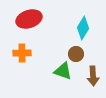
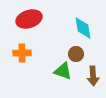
cyan diamond: rotated 40 degrees counterclockwise
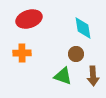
green triangle: moved 5 px down
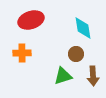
red ellipse: moved 2 px right, 1 px down
green triangle: rotated 36 degrees counterclockwise
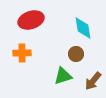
brown arrow: moved 5 px down; rotated 42 degrees clockwise
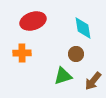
red ellipse: moved 2 px right, 1 px down
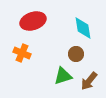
orange cross: rotated 24 degrees clockwise
brown arrow: moved 4 px left
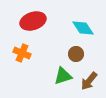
cyan diamond: rotated 25 degrees counterclockwise
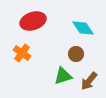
orange cross: rotated 12 degrees clockwise
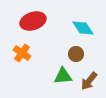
green triangle: rotated 12 degrees clockwise
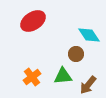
red ellipse: rotated 15 degrees counterclockwise
cyan diamond: moved 6 px right, 7 px down
orange cross: moved 10 px right, 24 px down; rotated 18 degrees clockwise
brown arrow: moved 1 px left, 4 px down
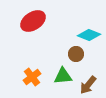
cyan diamond: rotated 35 degrees counterclockwise
